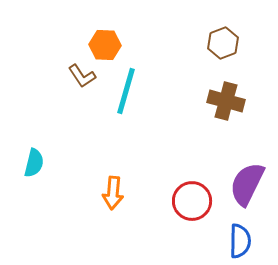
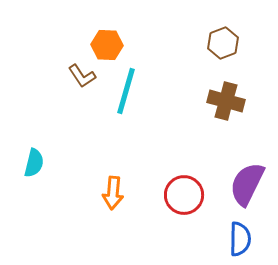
orange hexagon: moved 2 px right
red circle: moved 8 px left, 6 px up
blue semicircle: moved 2 px up
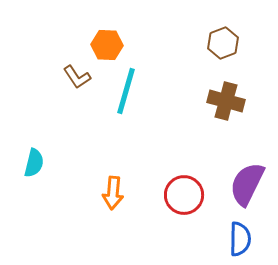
brown L-shape: moved 5 px left, 1 px down
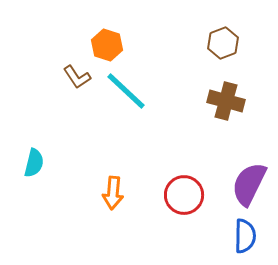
orange hexagon: rotated 16 degrees clockwise
cyan line: rotated 63 degrees counterclockwise
purple semicircle: moved 2 px right
blue semicircle: moved 5 px right, 3 px up
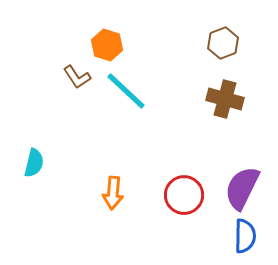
brown cross: moved 1 px left, 2 px up
purple semicircle: moved 7 px left, 4 px down
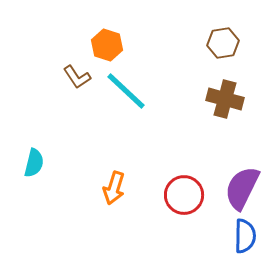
brown hexagon: rotated 12 degrees clockwise
orange arrow: moved 1 px right, 5 px up; rotated 12 degrees clockwise
